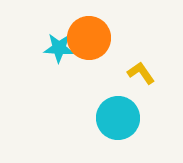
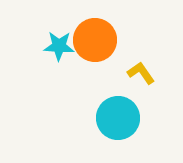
orange circle: moved 6 px right, 2 px down
cyan star: moved 2 px up
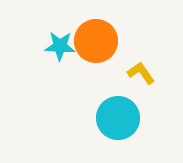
orange circle: moved 1 px right, 1 px down
cyan star: moved 1 px right
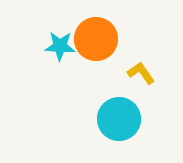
orange circle: moved 2 px up
cyan circle: moved 1 px right, 1 px down
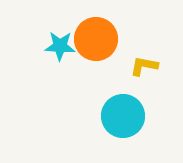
yellow L-shape: moved 3 px right, 7 px up; rotated 44 degrees counterclockwise
cyan circle: moved 4 px right, 3 px up
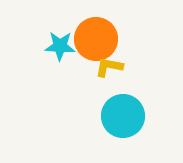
yellow L-shape: moved 35 px left, 1 px down
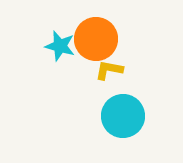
cyan star: rotated 12 degrees clockwise
yellow L-shape: moved 3 px down
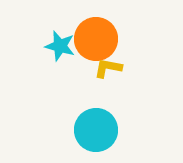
yellow L-shape: moved 1 px left, 2 px up
cyan circle: moved 27 px left, 14 px down
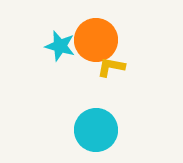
orange circle: moved 1 px down
yellow L-shape: moved 3 px right, 1 px up
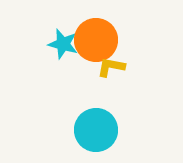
cyan star: moved 3 px right, 2 px up
